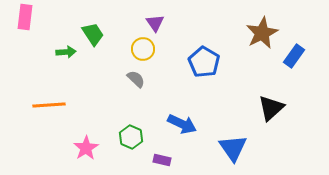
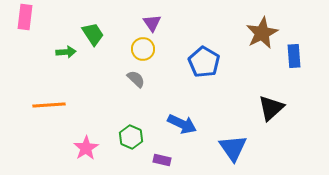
purple triangle: moved 3 px left
blue rectangle: rotated 40 degrees counterclockwise
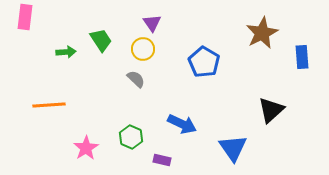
green trapezoid: moved 8 px right, 6 px down
blue rectangle: moved 8 px right, 1 px down
black triangle: moved 2 px down
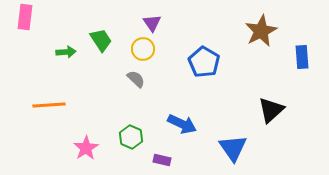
brown star: moved 1 px left, 2 px up
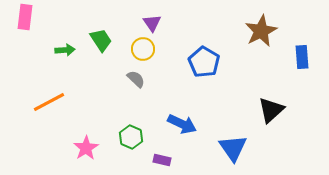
green arrow: moved 1 px left, 2 px up
orange line: moved 3 px up; rotated 24 degrees counterclockwise
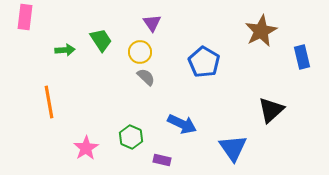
yellow circle: moved 3 px left, 3 px down
blue rectangle: rotated 10 degrees counterclockwise
gray semicircle: moved 10 px right, 2 px up
orange line: rotated 72 degrees counterclockwise
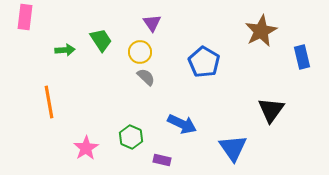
black triangle: rotated 12 degrees counterclockwise
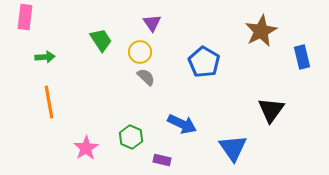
green arrow: moved 20 px left, 7 px down
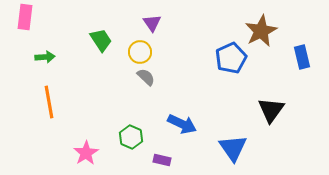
blue pentagon: moved 27 px right, 4 px up; rotated 16 degrees clockwise
pink star: moved 5 px down
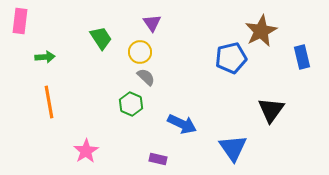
pink rectangle: moved 5 px left, 4 px down
green trapezoid: moved 2 px up
blue pentagon: rotated 12 degrees clockwise
green hexagon: moved 33 px up
pink star: moved 2 px up
purple rectangle: moved 4 px left, 1 px up
